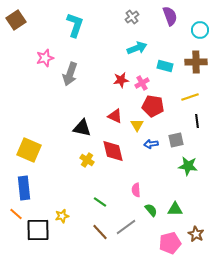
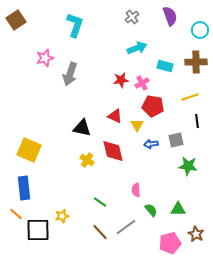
green triangle: moved 3 px right
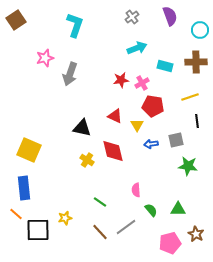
yellow star: moved 3 px right, 2 px down
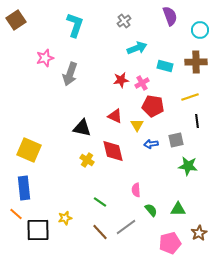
gray cross: moved 8 px left, 4 px down
brown star: moved 3 px right, 1 px up; rotated 14 degrees clockwise
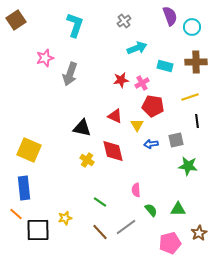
cyan circle: moved 8 px left, 3 px up
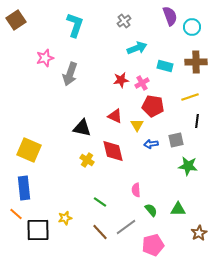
black line: rotated 16 degrees clockwise
pink pentagon: moved 17 px left, 2 px down
